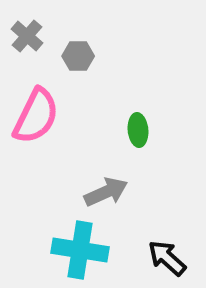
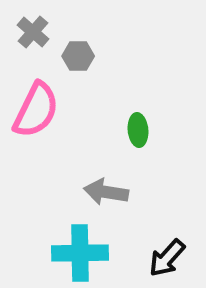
gray cross: moved 6 px right, 4 px up
pink semicircle: moved 6 px up
gray arrow: rotated 147 degrees counterclockwise
cyan cross: moved 3 px down; rotated 10 degrees counterclockwise
black arrow: rotated 90 degrees counterclockwise
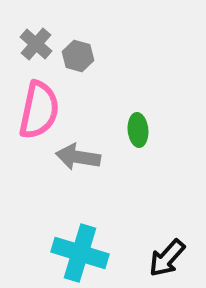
gray cross: moved 3 px right, 12 px down
gray hexagon: rotated 16 degrees clockwise
pink semicircle: moved 3 px right; rotated 14 degrees counterclockwise
gray arrow: moved 28 px left, 35 px up
cyan cross: rotated 18 degrees clockwise
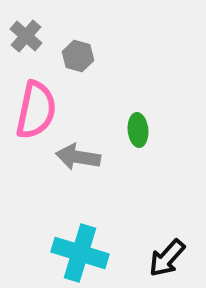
gray cross: moved 10 px left, 8 px up
pink semicircle: moved 3 px left
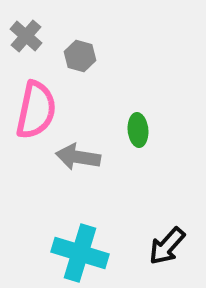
gray hexagon: moved 2 px right
black arrow: moved 12 px up
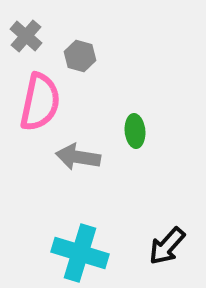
pink semicircle: moved 4 px right, 8 px up
green ellipse: moved 3 px left, 1 px down
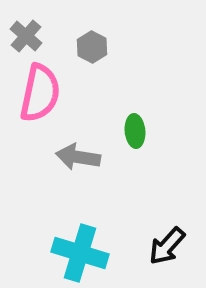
gray hexagon: moved 12 px right, 9 px up; rotated 12 degrees clockwise
pink semicircle: moved 9 px up
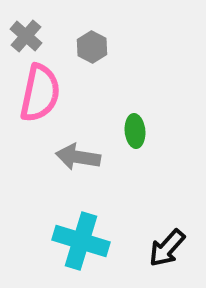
black arrow: moved 2 px down
cyan cross: moved 1 px right, 12 px up
